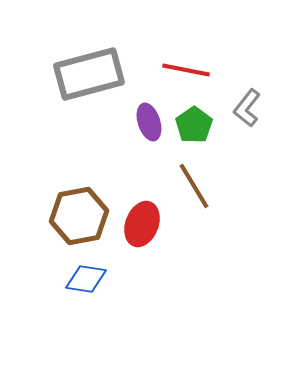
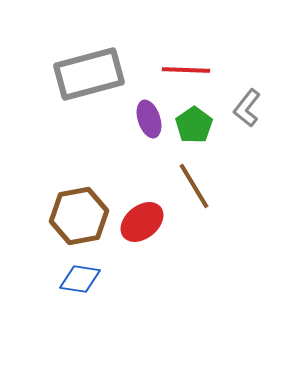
red line: rotated 9 degrees counterclockwise
purple ellipse: moved 3 px up
red ellipse: moved 2 px up; rotated 30 degrees clockwise
blue diamond: moved 6 px left
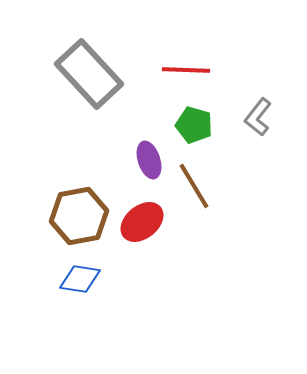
gray rectangle: rotated 62 degrees clockwise
gray L-shape: moved 11 px right, 9 px down
purple ellipse: moved 41 px down
green pentagon: rotated 21 degrees counterclockwise
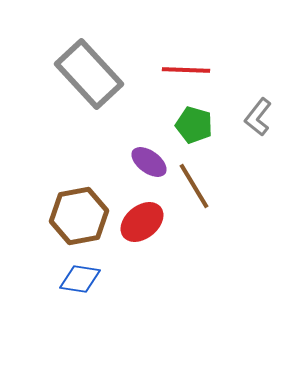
purple ellipse: moved 2 px down; rotated 36 degrees counterclockwise
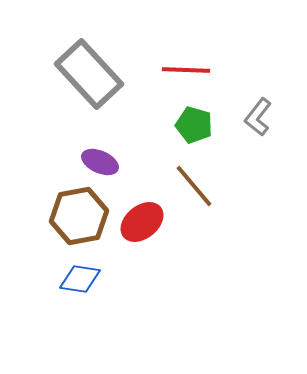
purple ellipse: moved 49 px left; rotated 12 degrees counterclockwise
brown line: rotated 9 degrees counterclockwise
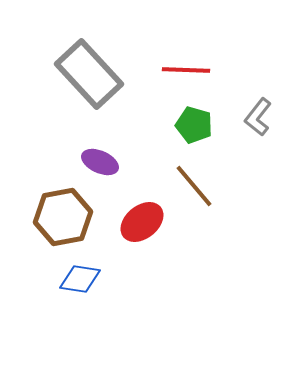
brown hexagon: moved 16 px left, 1 px down
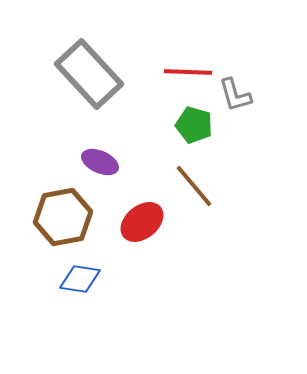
red line: moved 2 px right, 2 px down
gray L-shape: moved 23 px left, 22 px up; rotated 54 degrees counterclockwise
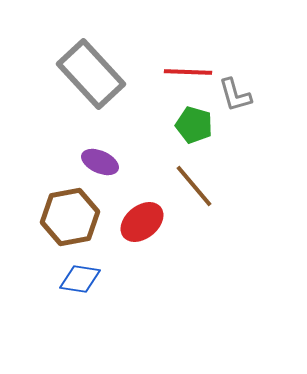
gray rectangle: moved 2 px right
brown hexagon: moved 7 px right
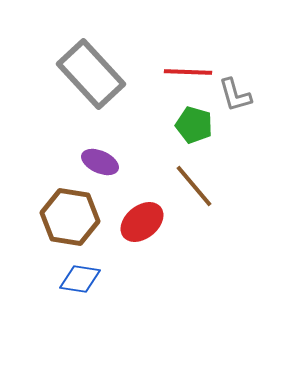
brown hexagon: rotated 20 degrees clockwise
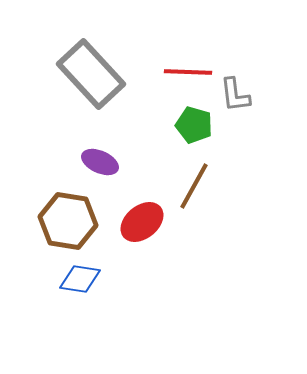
gray L-shape: rotated 9 degrees clockwise
brown line: rotated 69 degrees clockwise
brown hexagon: moved 2 px left, 4 px down
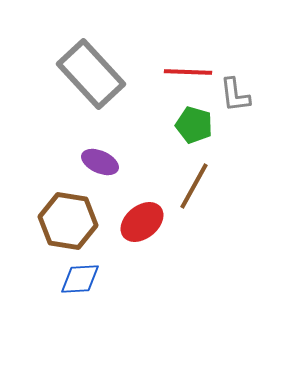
blue diamond: rotated 12 degrees counterclockwise
